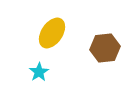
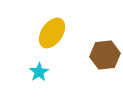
brown hexagon: moved 7 px down
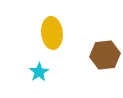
yellow ellipse: rotated 40 degrees counterclockwise
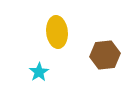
yellow ellipse: moved 5 px right, 1 px up
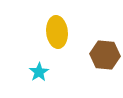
brown hexagon: rotated 12 degrees clockwise
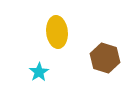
brown hexagon: moved 3 px down; rotated 12 degrees clockwise
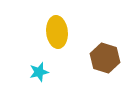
cyan star: rotated 18 degrees clockwise
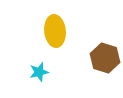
yellow ellipse: moved 2 px left, 1 px up
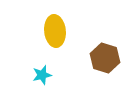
cyan star: moved 3 px right, 3 px down
